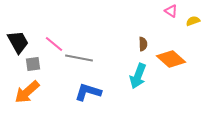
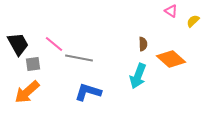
yellow semicircle: rotated 24 degrees counterclockwise
black trapezoid: moved 2 px down
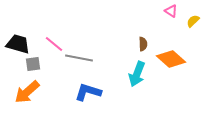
black trapezoid: rotated 45 degrees counterclockwise
cyan arrow: moved 1 px left, 2 px up
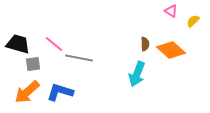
brown semicircle: moved 2 px right
orange diamond: moved 9 px up
blue L-shape: moved 28 px left
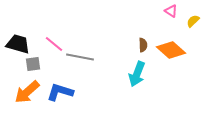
brown semicircle: moved 2 px left, 1 px down
gray line: moved 1 px right, 1 px up
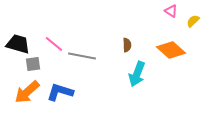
brown semicircle: moved 16 px left
gray line: moved 2 px right, 1 px up
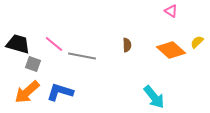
yellow semicircle: moved 4 px right, 21 px down
gray square: rotated 28 degrees clockwise
cyan arrow: moved 17 px right, 23 px down; rotated 60 degrees counterclockwise
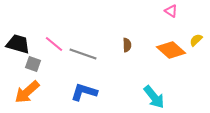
yellow semicircle: moved 1 px left, 2 px up
gray line: moved 1 px right, 2 px up; rotated 8 degrees clockwise
blue L-shape: moved 24 px right
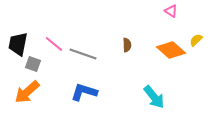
black trapezoid: rotated 95 degrees counterclockwise
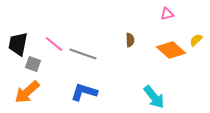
pink triangle: moved 4 px left, 3 px down; rotated 48 degrees counterclockwise
brown semicircle: moved 3 px right, 5 px up
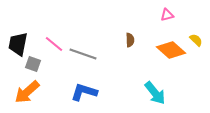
pink triangle: moved 1 px down
yellow semicircle: rotated 88 degrees clockwise
cyan arrow: moved 1 px right, 4 px up
